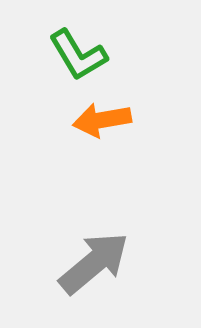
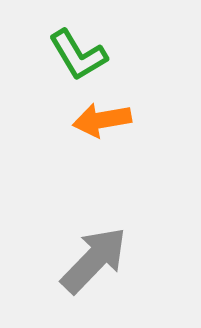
gray arrow: moved 3 px up; rotated 6 degrees counterclockwise
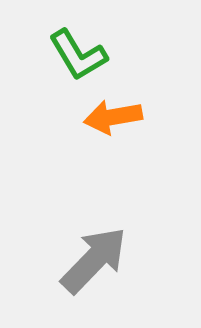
orange arrow: moved 11 px right, 3 px up
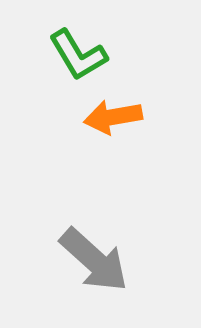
gray arrow: rotated 88 degrees clockwise
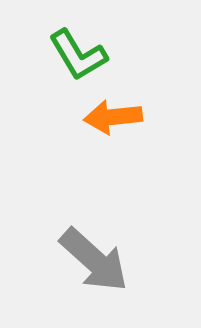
orange arrow: rotated 4 degrees clockwise
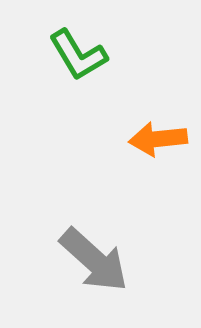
orange arrow: moved 45 px right, 22 px down
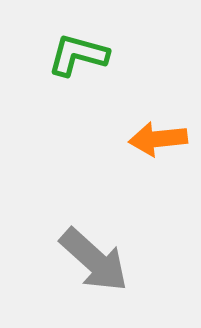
green L-shape: rotated 136 degrees clockwise
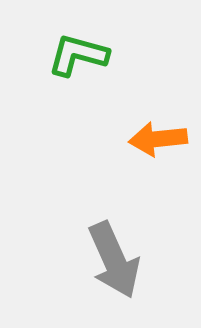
gray arrow: moved 20 px right; rotated 24 degrees clockwise
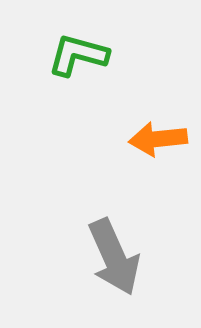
gray arrow: moved 3 px up
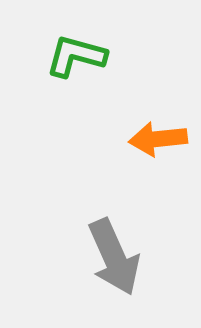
green L-shape: moved 2 px left, 1 px down
